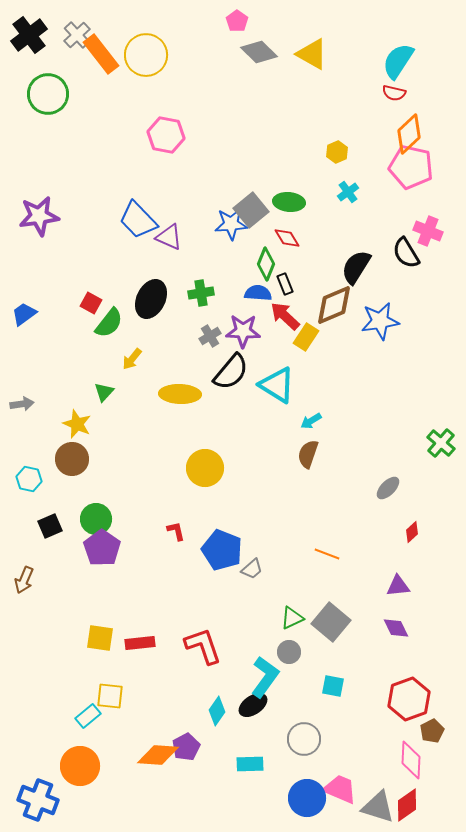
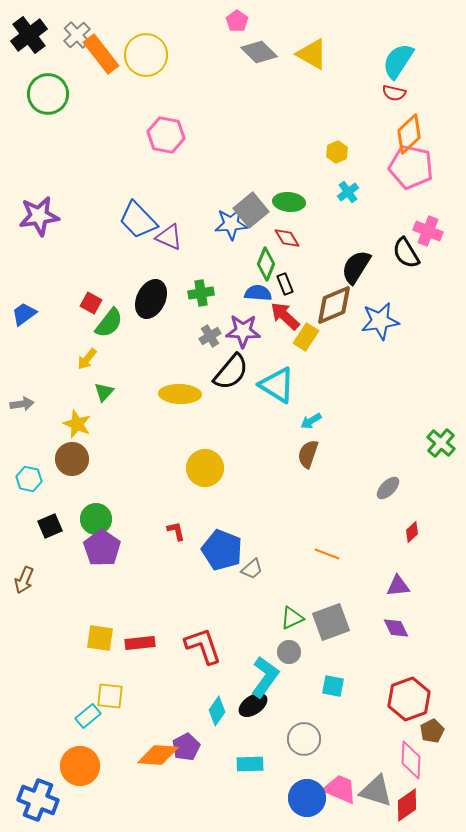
yellow arrow at (132, 359): moved 45 px left
gray square at (331, 622): rotated 30 degrees clockwise
gray triangle at (378, 807): moved 2 px left, 16 px up
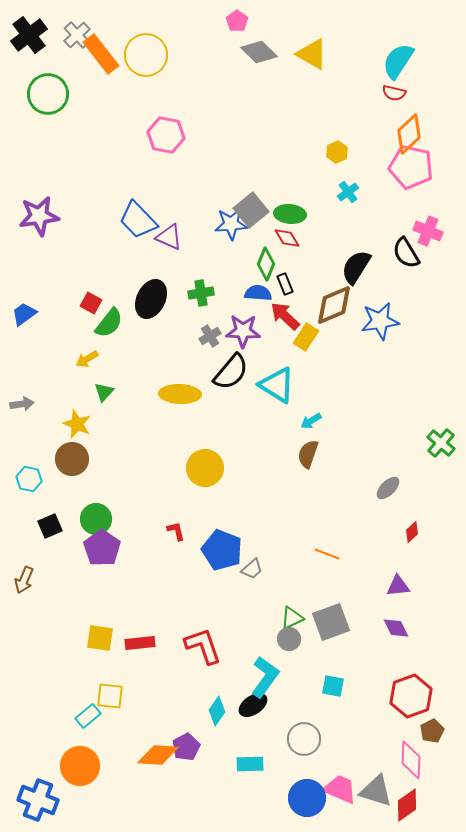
green ellipse at (289, 202): moved 1 px right, 12 px down
yellow arrow at (87, 359): rotated 20 degrees clockwise
gray circle at (289, 652): moved 13 px up
red hexagon at (409, 699): moved 2 px right, 3 px up
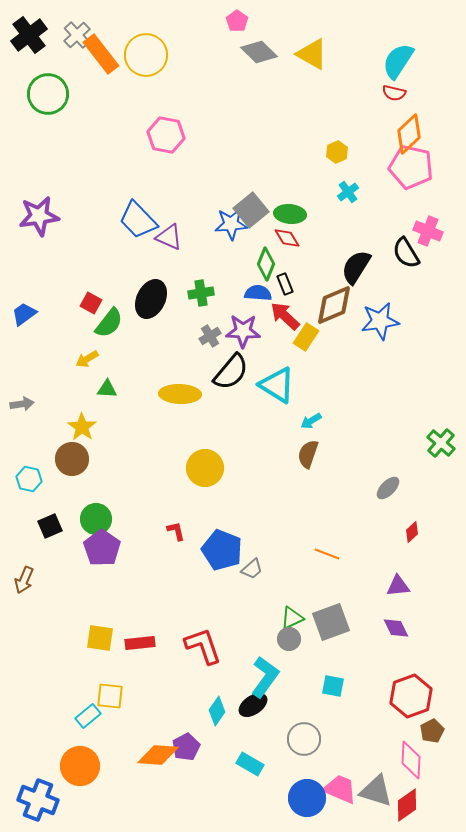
green triangle at (104, 392): moved 3 px right, 3 px up; rotated 50 degrees clockwise
yellow star at (77, 424): moved 5 px right, 3 px down; rotated 12 degrees clockwise
cyan rectangle at (250, 764): rotated 32 degrees clockwise
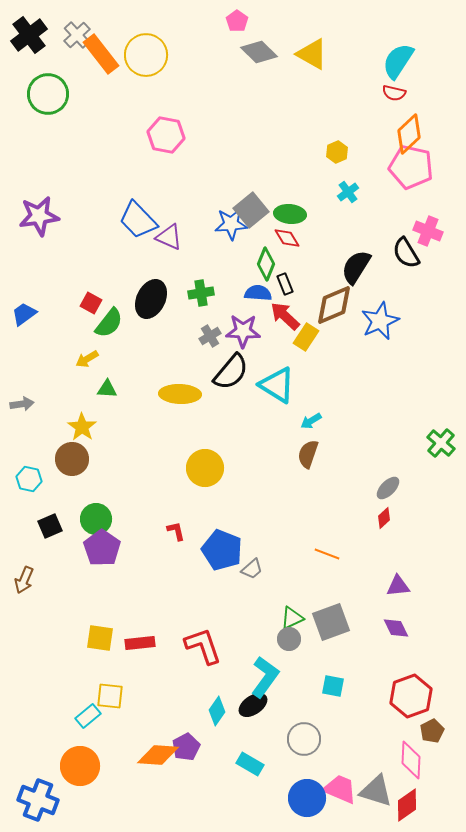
blue star at (380, 321): rotated 15 degrees counterclockwise
red diamond at (412, 532): moved 28 px left, 14 px up
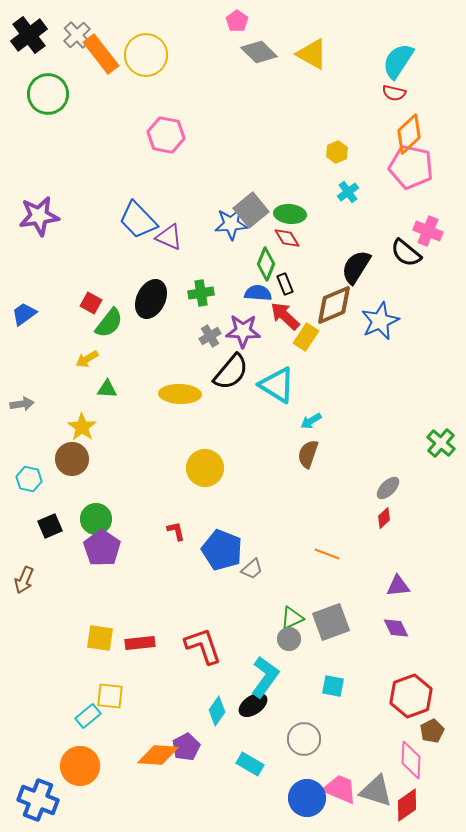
black semicircle at (406, 253): rotated 20 degrees counterclockwise
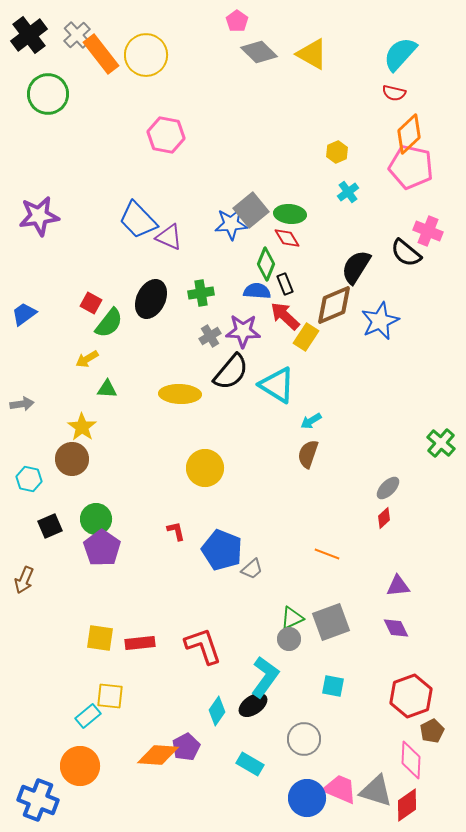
cyan semicircle at (398, 61): moved 2 px right, 7 px up; rotated 9 degrees clockwise
blue semicircle at (258, 293): moved 1 px left, 2 px up
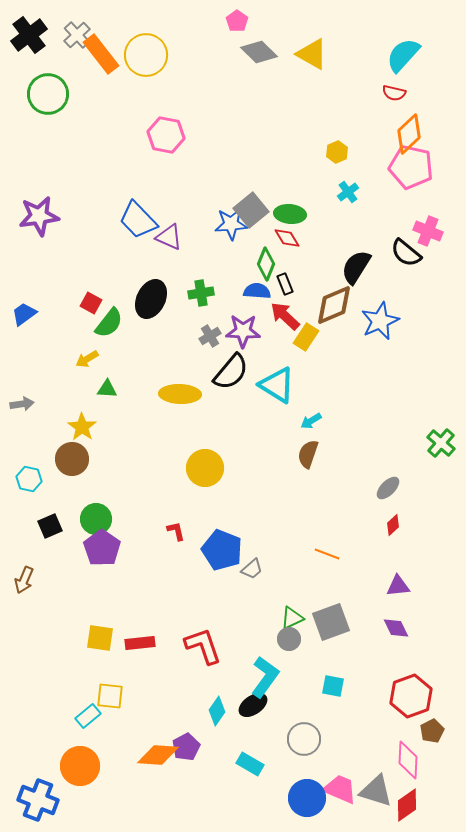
cyan semicircle at (400, 54): moved 3 px right, 1 px down
red diamond at (384, 518): moved 9 px right, 7 px down
pink diamond at (411, 760): moved 3 px left
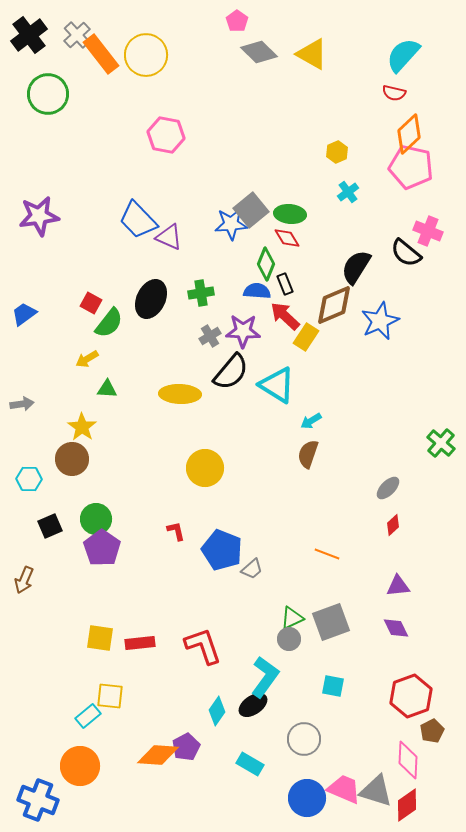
cyan hexagon at (29, 479): rotated 10 degrees counterclockwise
pink trapezoid at (340, 789): moved 4 px right
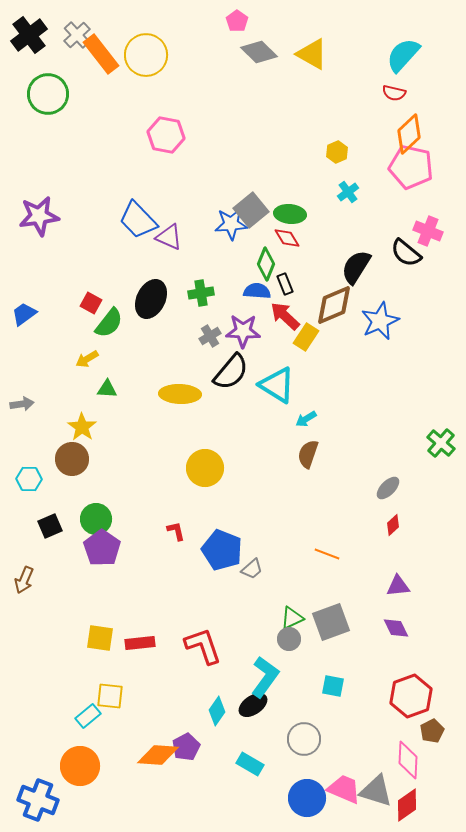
cyan arrow at (311, 421): moved 5 px left, 2 px up
